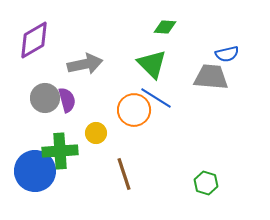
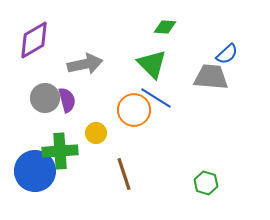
blue semicircle: rotated 30 degrees counterclockwise
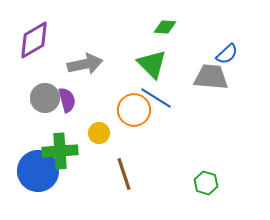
yellow circle: moved 3 px right
blue circle: moved 3 px right
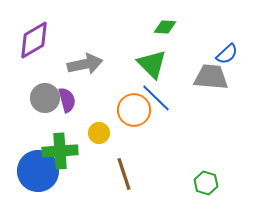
blue line: rotated 12 degrees clockwise
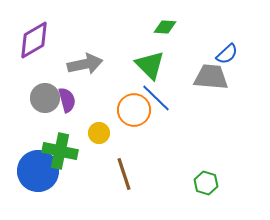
green triangle: moved 2 px left, 1 px down
green cross: rotated 16 degrees clockwise
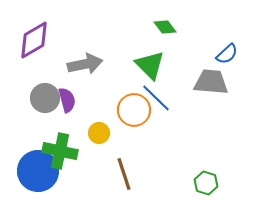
green diamond: rotated 50 degrees clockwise
gray trapezoid: moved 5 px down
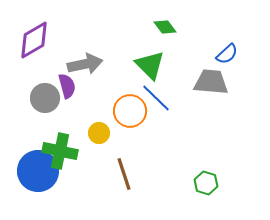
purple semicircle: moved 14 px up
orange circle: moved 4 px left, 1 px down
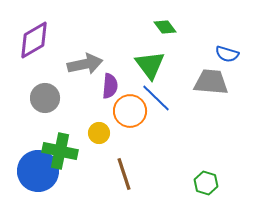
blue semicircle: rotated 60 degrees clockwise
green triangle: rotated 8 degrees clockwise
purple semicircle: moved 43 px right; rotated 20 degrees clockwise
